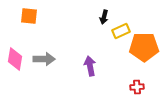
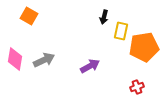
orange square: rotated 24 degrees clockwise
yellow rectangle: rotated 54 degrees counterclockwise
orange pentagon: rotated 8 degrees counterclockwise
gray arrow: moved 1 px down; rotated 25 degrees counterclockwise
purple arrow: rotated 72 degrees clockwise
red cross: rotated 16 degrees counterclockwise
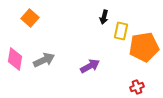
orange square: moved 1 px right, 2 px down; rotated 12 degrees clockwise
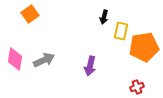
orange square: moved 4 px up; rotated 12 degrees clockwise
purple arrow: rotated 132 degrees clockwise
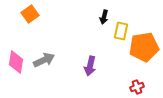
pink diamond: moved 1 px right, 3 px down
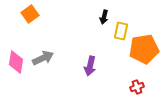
orange pentagon: moved 2 px down
gray arrow: moved 1 px left, 2 px up
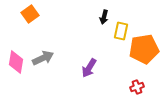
purple arrow: moved 1 px left, 2 px down; rotated 18 degrees clockwise
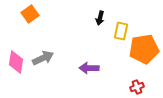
black arrow: moved 4 px left, 1 px down
purple arrow: rotated 60 degrees clockwise
